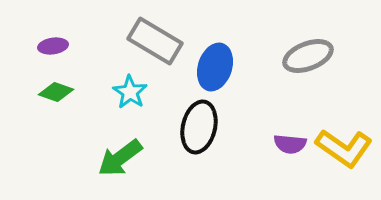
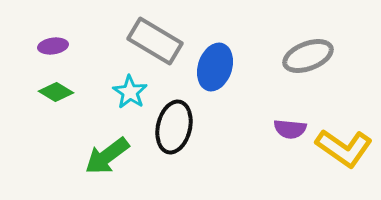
green diamond: rotated 12 degrees clockwise
black ellipse: moved 25 px left
purple semicircle: moved 15 px up
green arrow: moved 13 px left, 2 px up
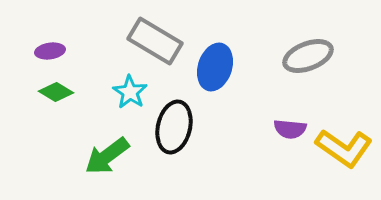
purple ellipse: moved 3 px left, 5 px down
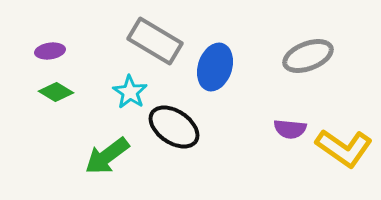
black ellipse: rotated 69 degrees counterclockwise
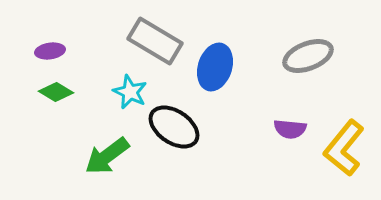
cyan star: rotated 8 degrees counterclockwise
yellow L-shape: rotated 94 degrees clockwise
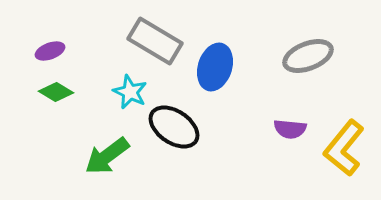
purple ellipse: rotated 12 degrees counterclockwise
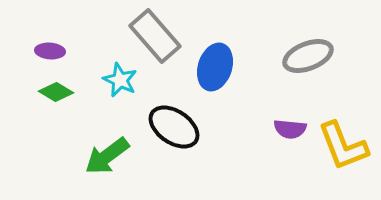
gray rectangle: moved 5 px up; rotated 18 degrees clockwise
purple ellipse: rotated 24 degrees clockwise
cyan star: moved 10 px left, 12 px up
yellow L-shape: moved 1 px left, 2 px up; rotated 60 degrees counterclockwise
